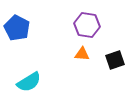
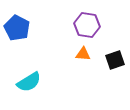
orange triangle: moved 1 px right
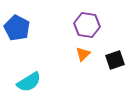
orange triangle: rotated 49 degrees counterclockwise
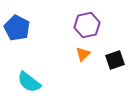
purple hexagon: rotated 20 degrees counterclockwise
cyan semicircle: rotated 70 degrees clockwise
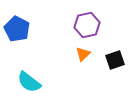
blue pentagon: moved 1 px down
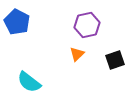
blue pentagon: moved 7 px up
orange triangle: moved 6 px left
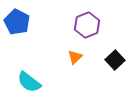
purple hexagon: rotated 10 degrees counterclockwise
orange triangle: moved 2 px left, 3 px down
black square: rotated 24 degrees counterclockwise
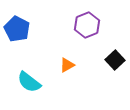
blue pentagon: moved 7 px down
orange triangle: moved 8 px left, 8 px down; rotated 14 degrees clockwise
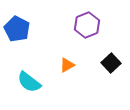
black square: moved 4 px left, 3 px down
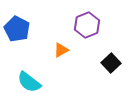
orange triangle: moved 6 px left, 15 px up
